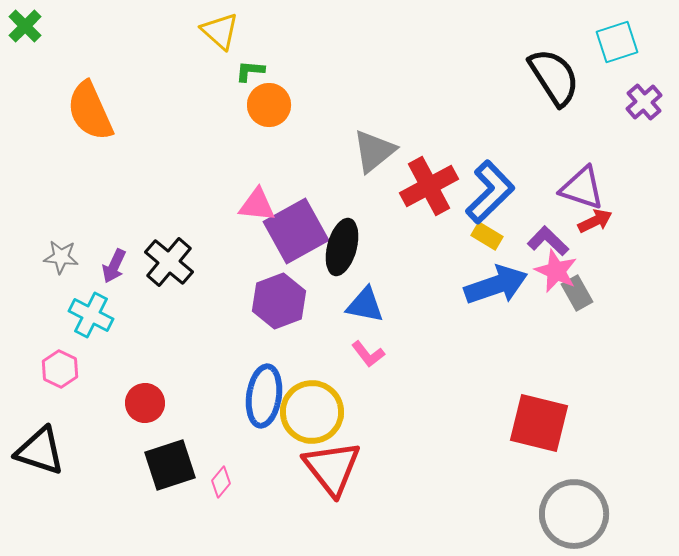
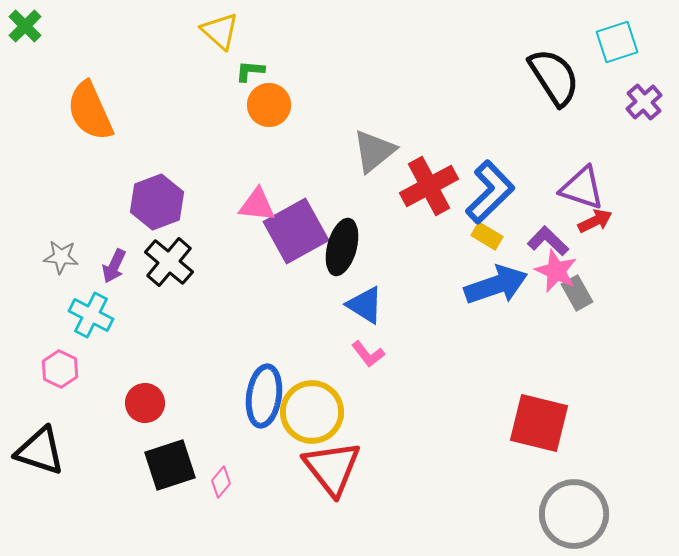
purple hexagon: moved 122 px left, 99 px up
blue triangle: rotated 21 degrees clockwise
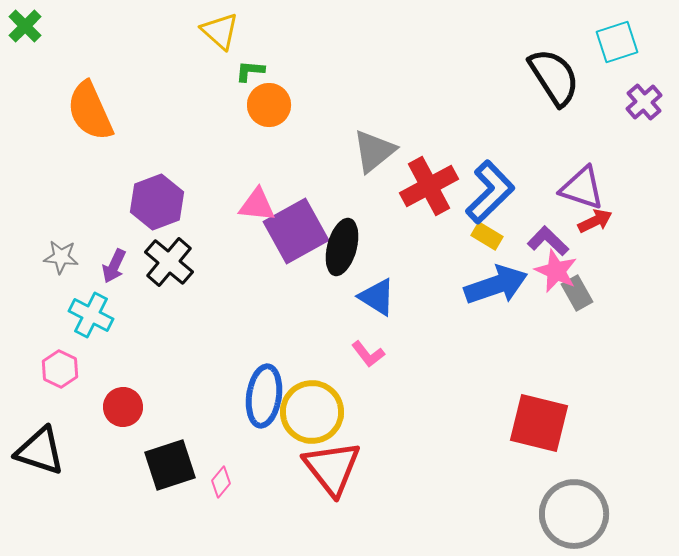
blue triangle: moved 12 px right, 8 px up
red circle: moved 22 px left, 4 px down
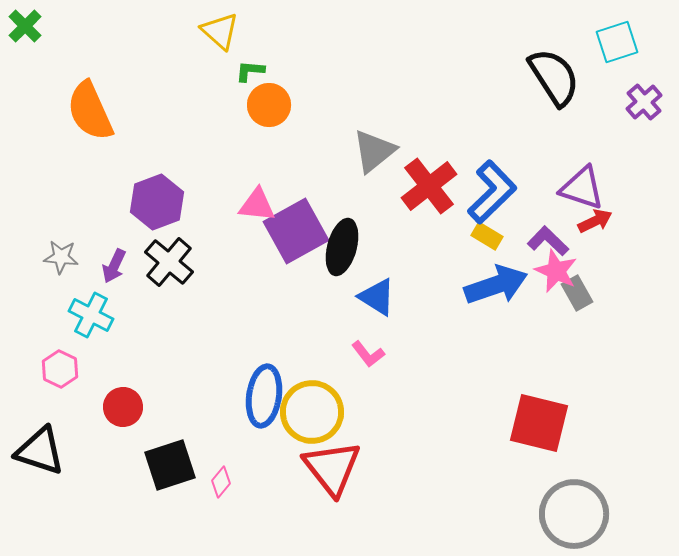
red cross: rotated 10 degrees counterclockwise
blue L-shape: moved 2 px right
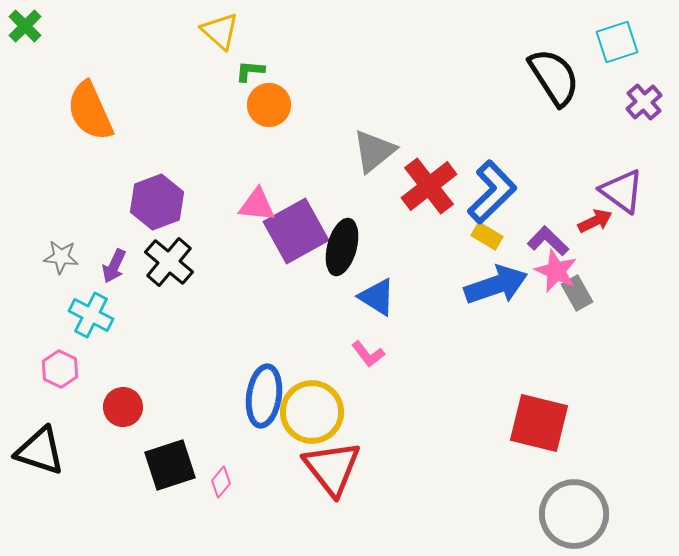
purple triangle: moved 40 px right, 3 px down; rotated 18 degrees clockwise
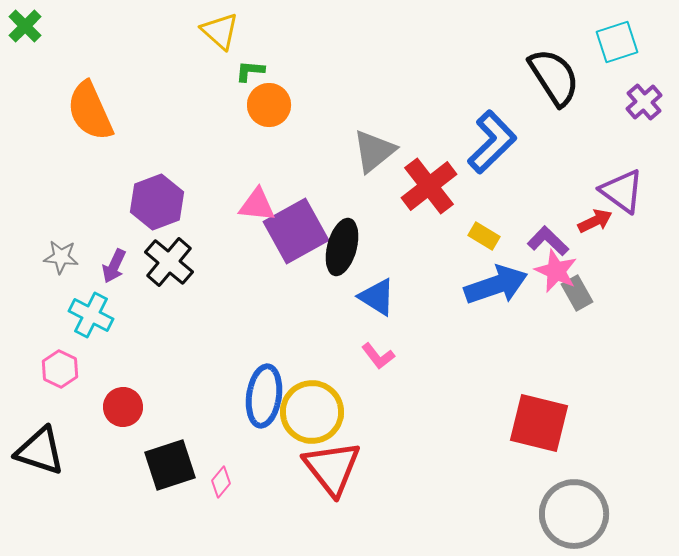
blue L-shape: moved 50 px up
yellow rectangle: moved 3 px left
pink L-shape: moved 10 px right, 2 px down
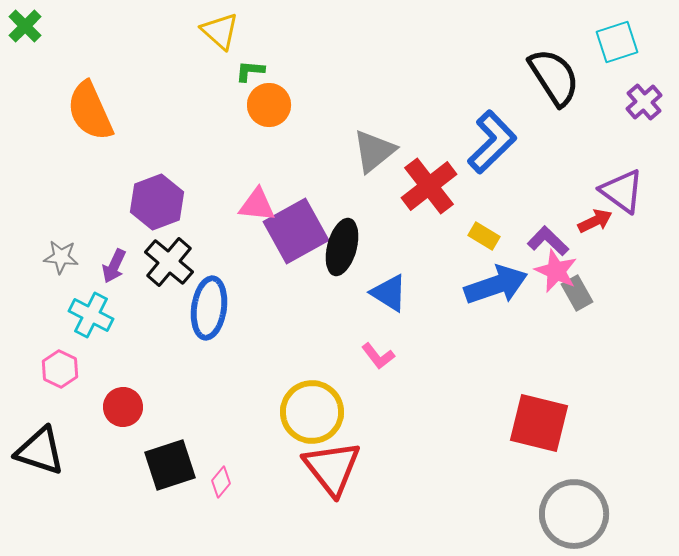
blue triangle: moved 12 px right, 4 px up
blue ellipse: moved 55 px left, 88 px up
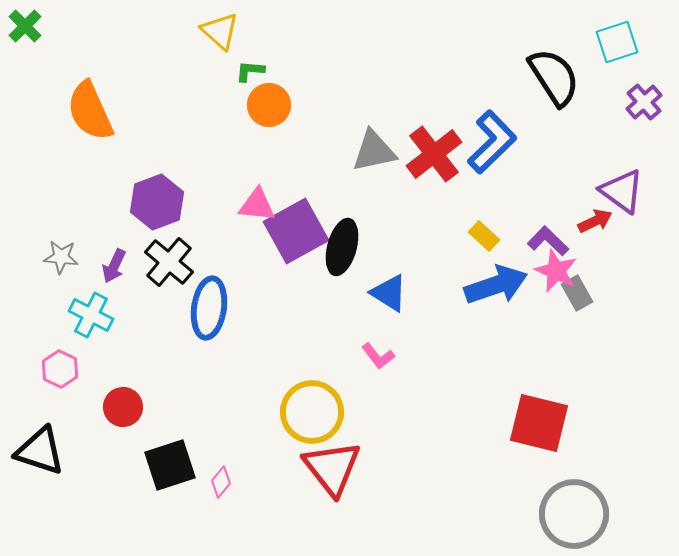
gray triangle: rotated 27 degrees clockwise
red cross: moved 5 px right, 32 px up
yellow rectangle: rotated 12 degrees clockwise
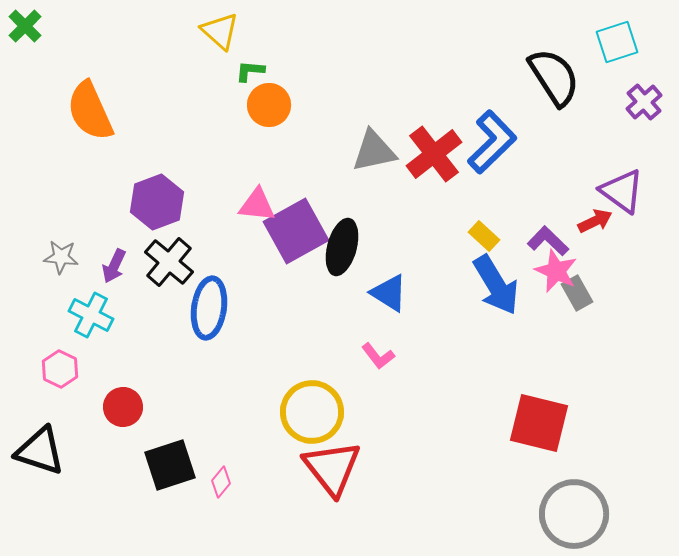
blue arrow: rotated 78 degrees clockwise
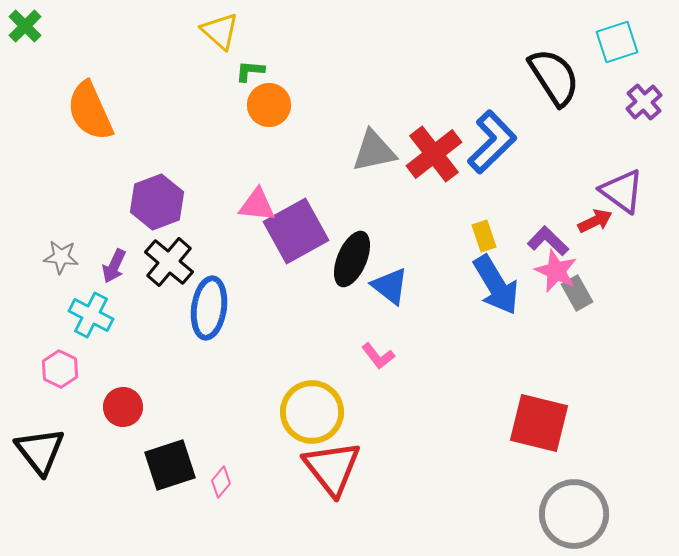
yellow rectangle: rotated 28 degrees clockwise
black ellipse: moved 10 px right, 12 px down; rotated 8 degrees clockwise
blue triangle: moved 1 px right, 7 px up; rotated 6 degrees clockwise
black triangle: rotated 34 degrees clockwise
